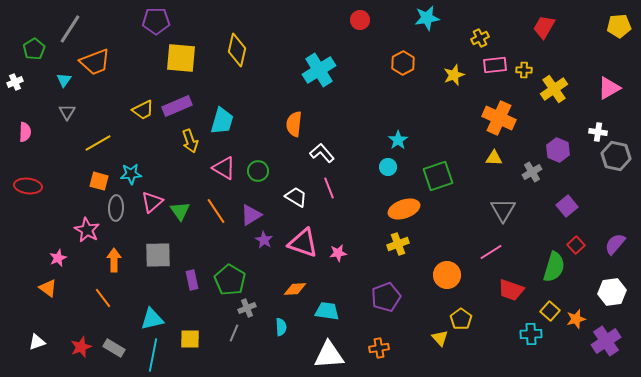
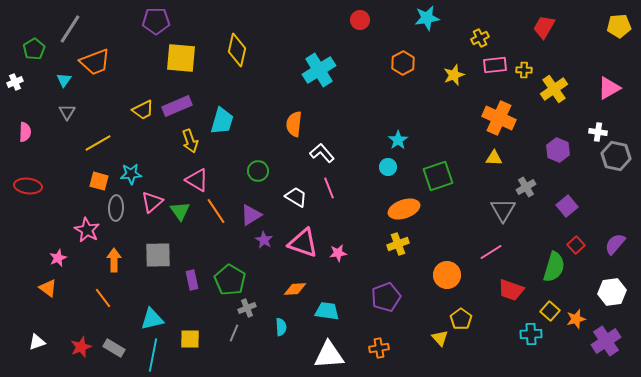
pink triangle at (224, 168): moved 27 px left, 12 px down
gray cross at (532, 172): moved 6 px left, 15 px down
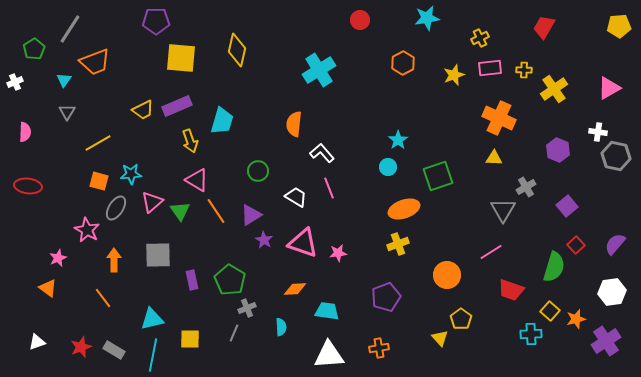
pink rectangle at (495, 65): moved 5 px left, 3 px down
gray ellipse at (116, 208): rotated 30 degrees clockwise
gray rectangle at (114, 348): moved 2 px down
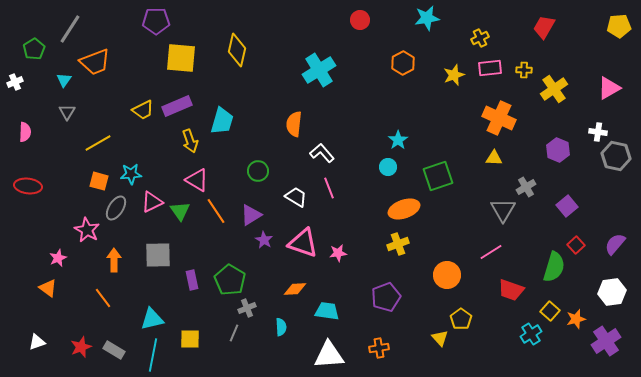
pink triangle at (152, 202): rotated 15 degrees clockwise
cyan cross at (531, 334): rotated 30 degrees counterclockwise
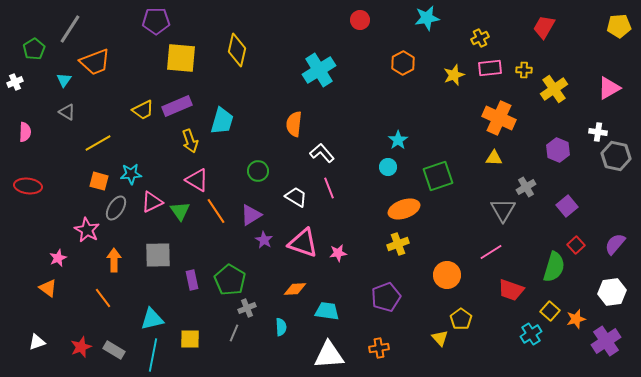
gray triangle at (67, 112): rotated 30 degrees counterclockwise
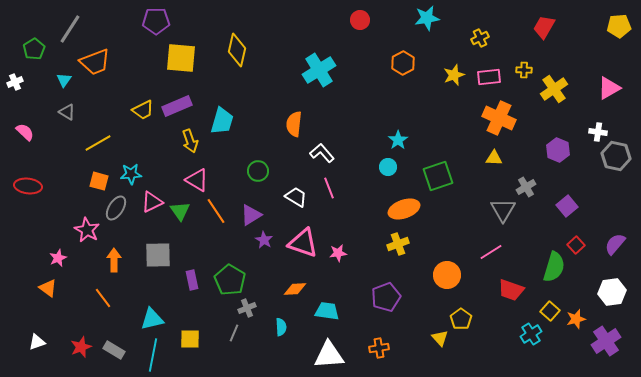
pink rectangle at (490, 68): moved 1 px left, 9 px down
pink semicircle at (25, 132): rotated 48 degrees counterclockwise
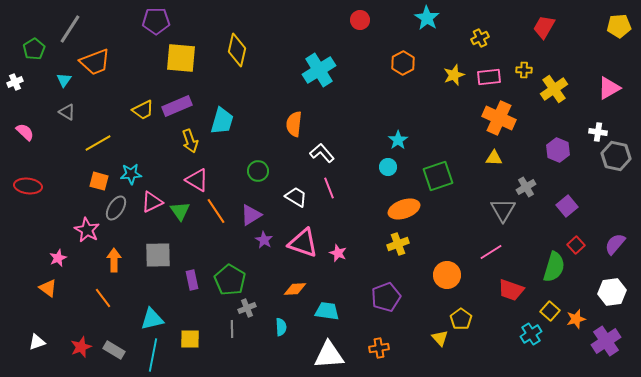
cyan star at (427, 18): rotated 30 degrees counterclockwise
pink star at (338, 253): rotated 30 degrees clockwise
gray line at (234, 333): moved 2 px left, 4 px up; rotated 24 degrees counterclockwise
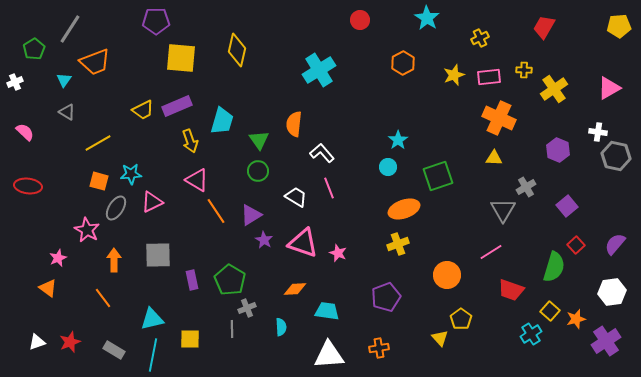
green triangle at (180, 211): moved 79 px right, 71 px up
red star at (81, 347): moved 11 px left, 5 px up
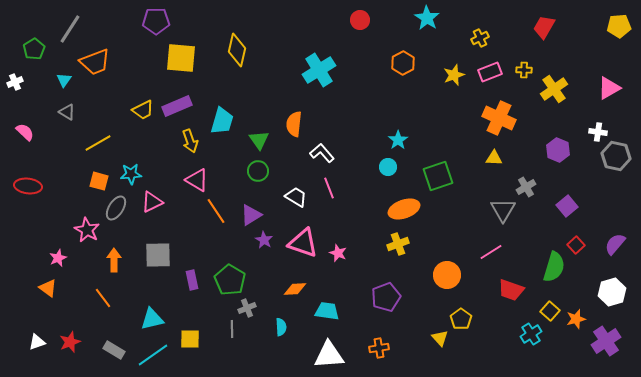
pink rectangle at (489, 77): moved 1 px right, 5 px up; rotated 15 degrees counterclockwise
white hexagon at (612, 292): rotated 8 degrees counterclockwise
cyan line at (153, 355): rotated 44 degrees clockwise
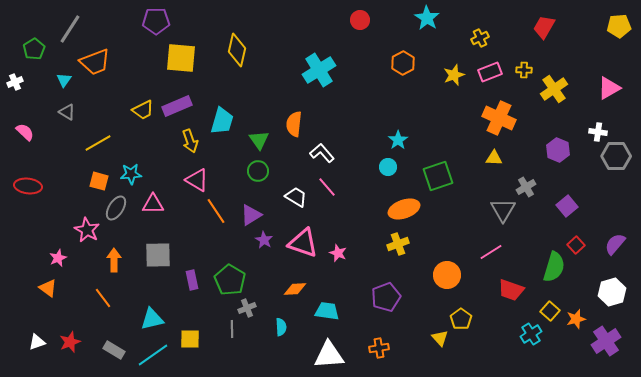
gray hexagon at (616, 156): rotated 12 degrees counterclockwise
pink line at (329, 188): moved 2 px left, 1 px up; rotated 20 degrees counterclockwise
pink triangle at (152, 202): moved 1 px right, 2 px down; rotated 25 degrees clockwise
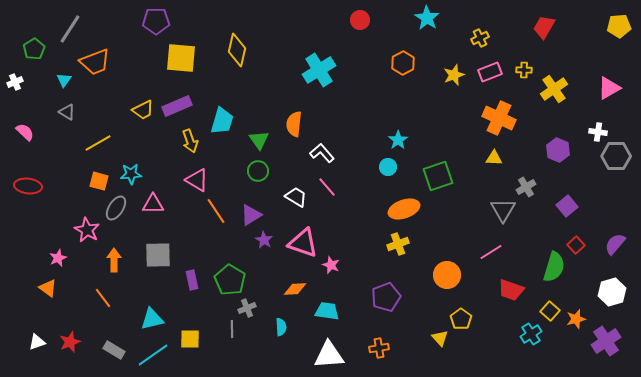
pink star at (338, 253): moved 7 px left, 12 px down
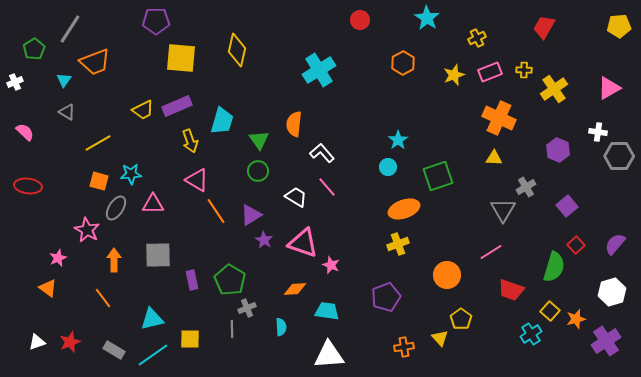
yellow cross at (480, 38): moved 3 px left
gray hexagon at (616, 156): moved 3 px right
orange cross at (379, 348): moved 25 px right, 1 px up
